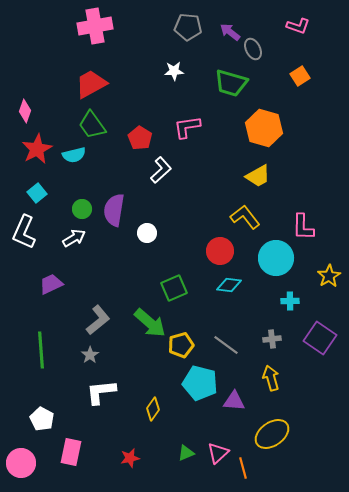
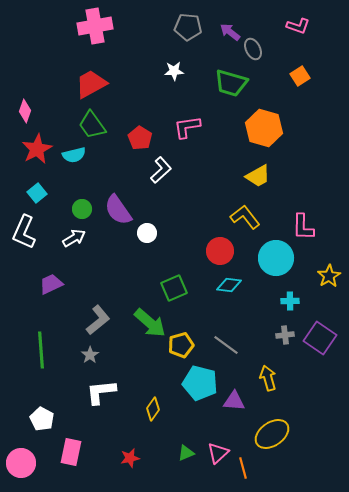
purple semicircle at (114, 210): moved 4 px right; rotated 44 degrees counterclockwise
gray cross at (272, 339): moved 13 px right, 4 px up
yellow arrow at (271, 378): moved 3 px left
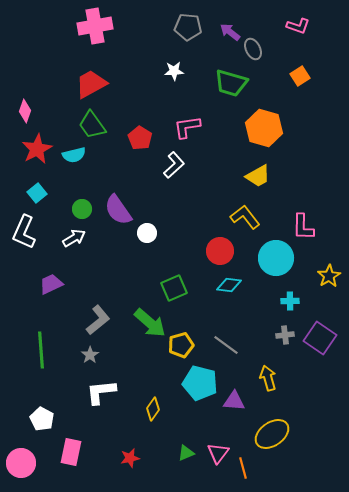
white L-shape at (161, 170): moved 13 px right, 5 px up
pink triangle at (218, 453): rotated 10 degrees counterclockwise
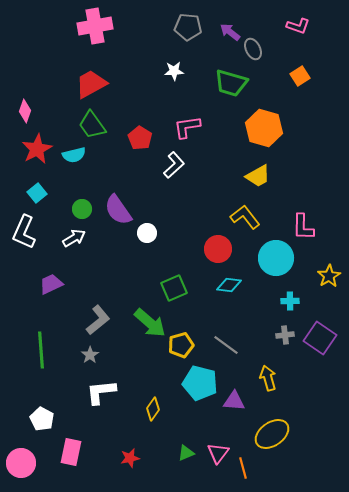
red circle at (220, 251): moved 2 px left, 2 px up
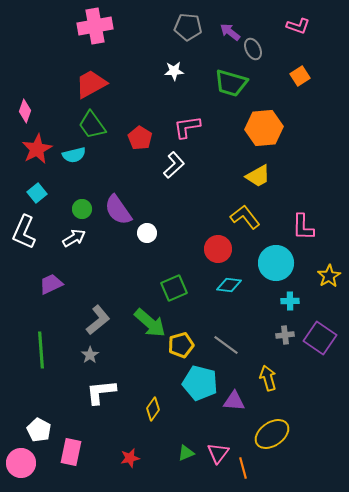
orange hexagon at (264, 128): rotated 21 degrees counterclockwise
cyan circle at (276, 258): moved 5 px down
white pentagon at (42, 419): moved 3 px left, 11 px down
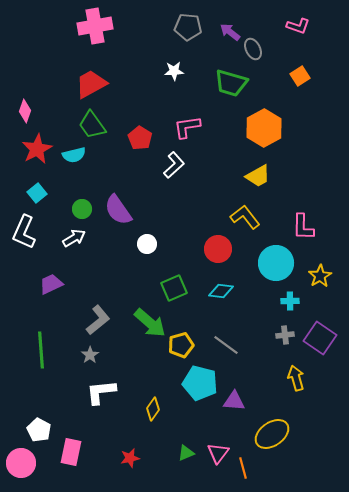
orange hexagon at (264, 128): rotated 24 degrees counterclockwise
white circle at (147, 233): moved 11 px down
yellow star at (329, 276): moved 9 px left
cyan diamond at (229, 285): moved 8 px left, 6 px down
yellow arrow at (268, 378): moved 28 px right
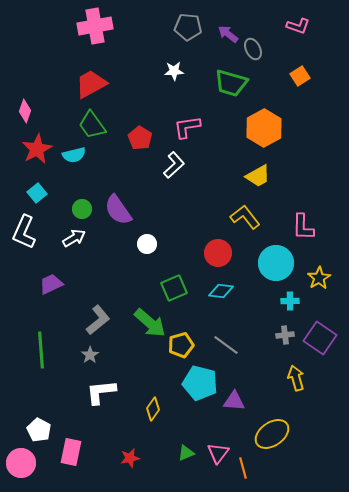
purple arrow at (230, 32): moved 2 px left, 2 px down
red circle at (218, 249): moved 4 px down
yellow star at (320, 276): moved 1 px left, 2 px down
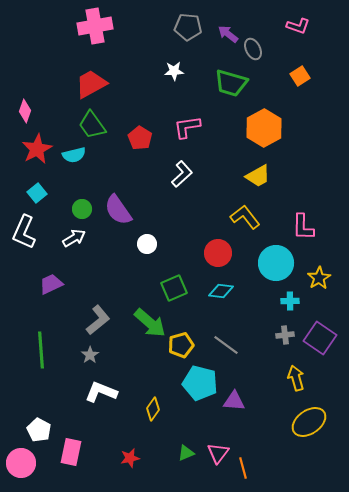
white L-shape at (174, 165): moved 8 px right, 9 px down
white L-shape at (101, 392): rotated 28 degrees clockwise
yellow ellipse at (272, 434): moved 37 px right, 12 px up
